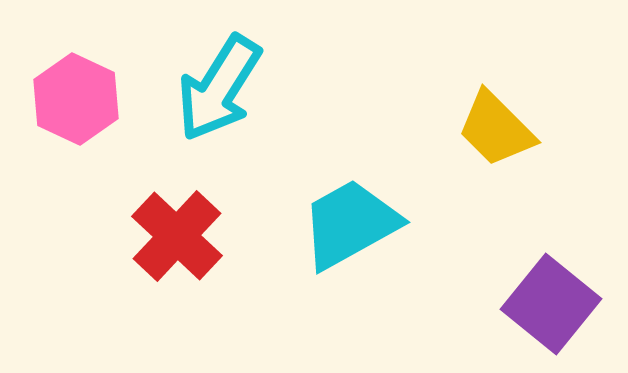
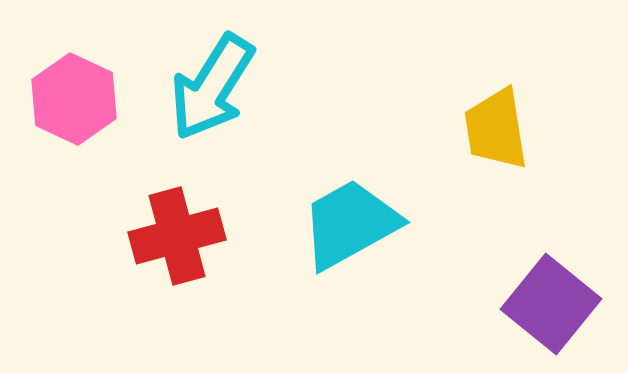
cyan arrow: moved 7 px left, 1 px up
pink hexagon: moved 2 px left
yellow trapezoid: rotated 36 degrees clockwise
red cross: rotated 32 degrees clockwise
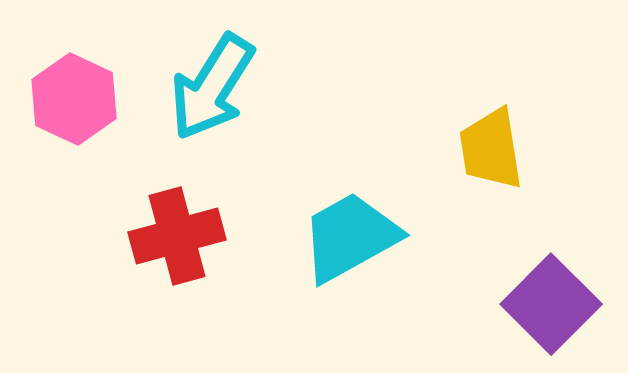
yellow trapezoid: moved 5 px left, 20 px down
cyan trapezoid: moved 13 px down
purple square: rotated 6 degrees clockwise
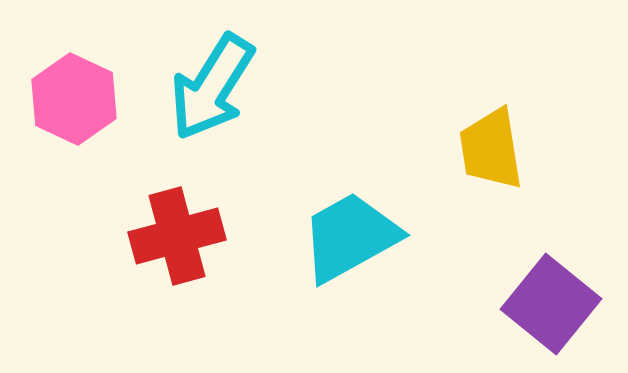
purple square: rotated 6 degrees counterclockwise
